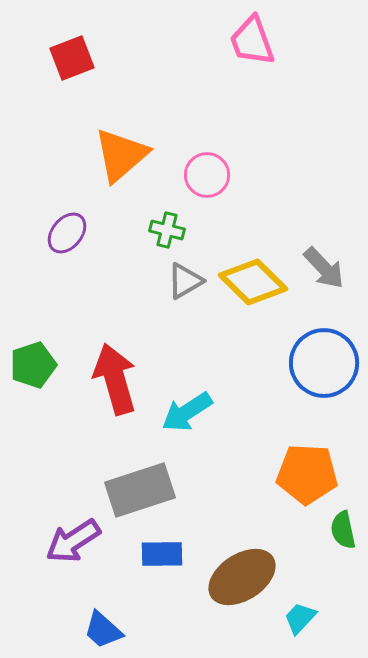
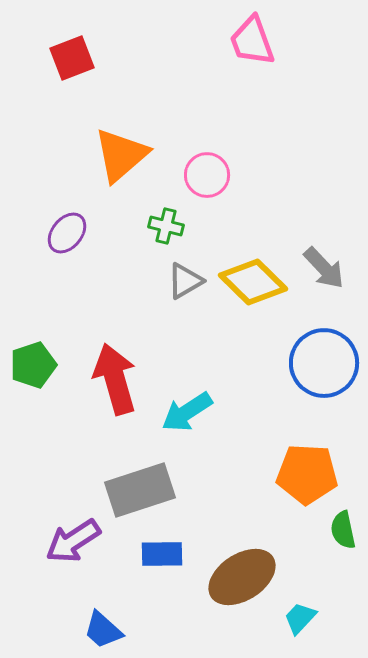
green cross: moved 1 px left, 4 px up
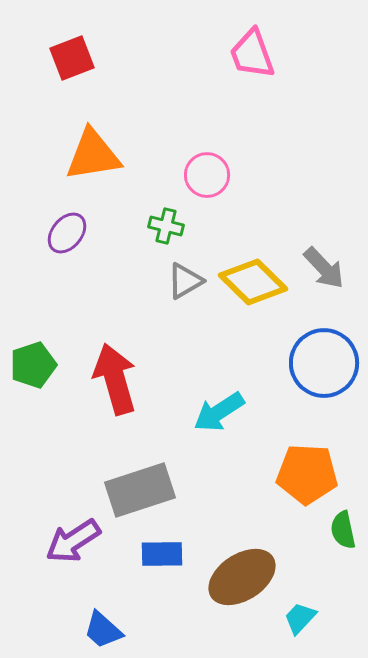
pink trapezoid: moved 13 px down
orange triangle: moved 28 px left; rotated 32 degrees clockwise
cyan arrow: moved 32 px right
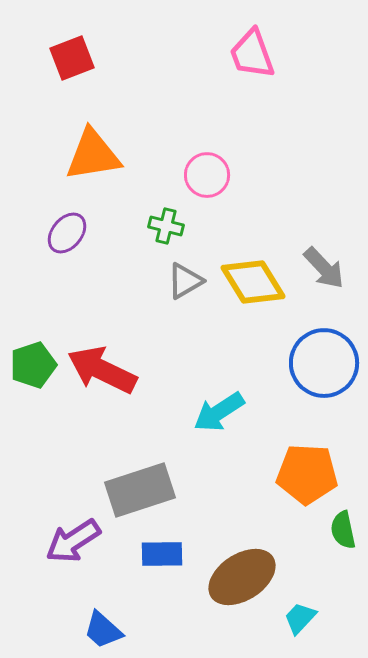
yellow diamond: rotated 14 degrees clockwise
red arrow: moved 13 px left, 9 px up; rotated 48 degrees counterclockwise
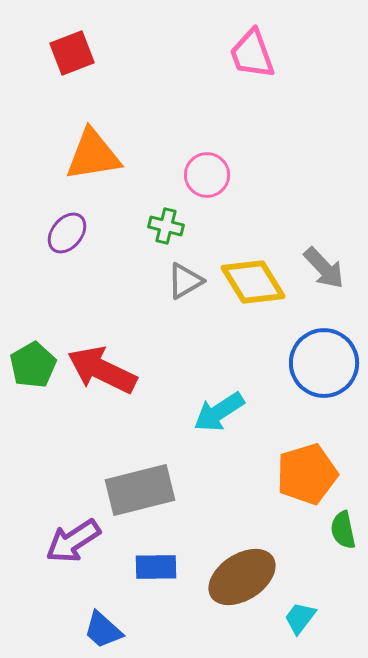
red square: moved 5 px up
green pentagon: rotated 12 degrees counterclockwise
orange pentagon: rotated 20 degrees counterclockwise
gray rectangle: rotated 4 degrees clockwise
blue rectangle: moved 6 px left, 13 px down
cyan trapezoid: rotated 6 degrees counterclockwise
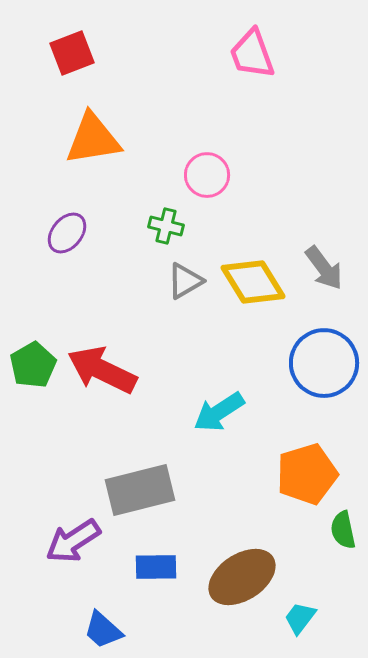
orange triangle: moved 16 px up
gray arrow: rotated 6 degrees clockwise
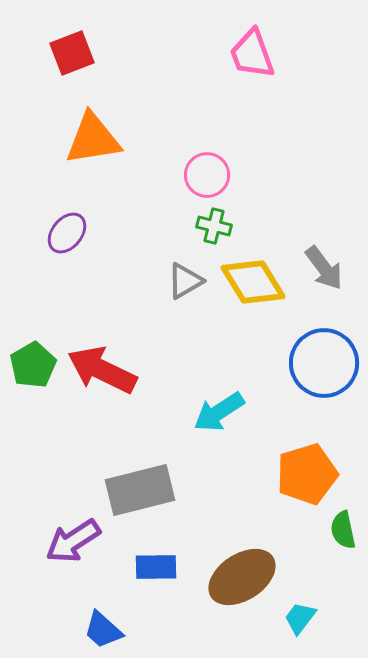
green cross: moved 48 px right
